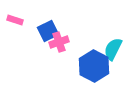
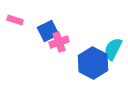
blue hexagon: moved 1 px left, 3 px up
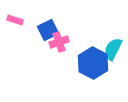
blue square: moved 1 px up
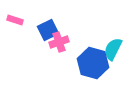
blue hexagon: rotated 12 degrees counterclockwise
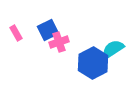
pink rectangle: moved 1 px right, 13 px down; rotated 42 degrees clockwise
cyan semicircle: rotated 30 degrees clockwise
blue hexagon: rotated 16 degrees clockwise
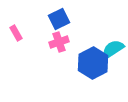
blue square: moved 11 px right, 11 px up
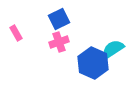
blue hexagon: rotated 8 degrees counterclockwise
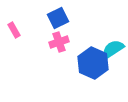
blue square: moved 1 px left, 1 px up
pink rectangle: moved 2 px left, 3 px up
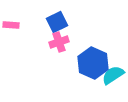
blue square: moved 1 px left, 4 px down
pink rectangle: moved 3 px left, 5 px up; rotated 56 degrees counterclockwise
cyan semicircle: moved 26 px down
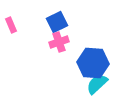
pink rectangle: rotated 63 degrees clockwise
blue hexagon: rotated 20 degrees counterclockwise
cyan semicircle: moved 16 px left, 9 px down; rotated 10 degrees counterclockwise
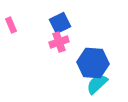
blue square: moved 3 px right, 1 px down
